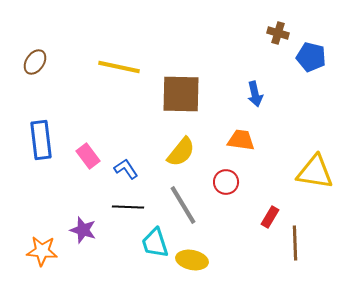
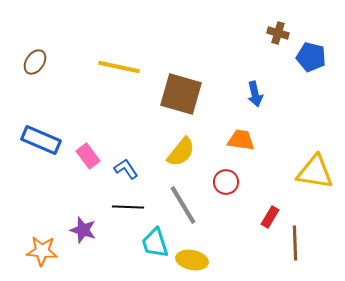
brown square: rotated 15 degrees clockwise
blue rectangle: rotated 60 degrees counterclockwise
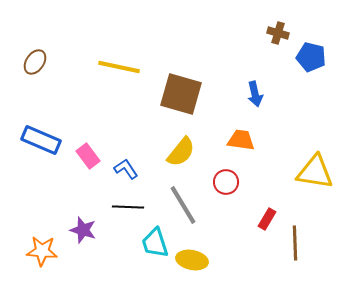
red rectangle: moved 3 px left, 2 px down
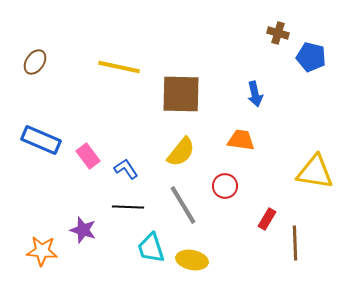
brown square: rotated 15 degrees counterclockwise
red circle: moved 1 px left, 4 px down
cyan trapezoid: moved 4 px left, 5 px down
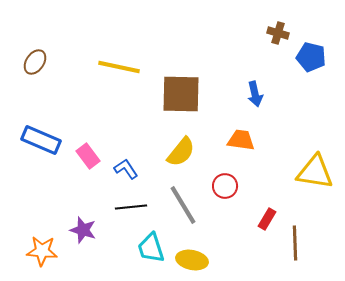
black line: moved 3 px right; rotated 8 degrees counterclockwise
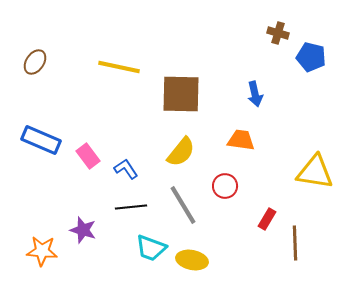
cyan trapezoid: rotated 52 degrees counterclockwise
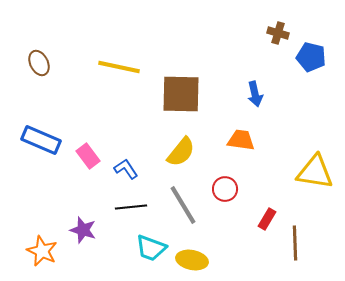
brown ellipse: moved 4 px right, 1 px down; rotated 60 degrees counterclockwise
red circle: moved 3 px down
orange star: rotated 20 degrees clockwise
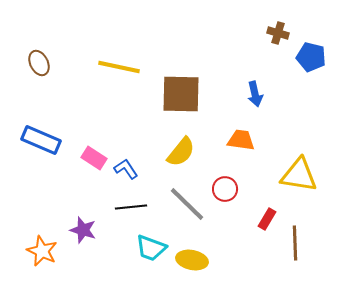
pink rectangle: moved 6 px right, 2 px down; rotated 20 degrees counterclockwise
yellow triangle: moved 16 px left, 3 px down
gray line: moved 4 px right, 1 px up; rotated 15 degrees counterclockwise
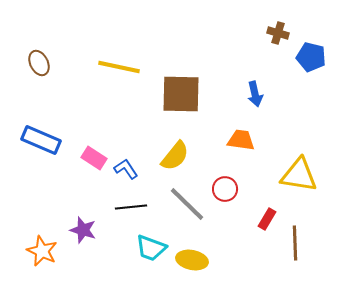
yellow semicircle: moved 6 px left, 4 px down
